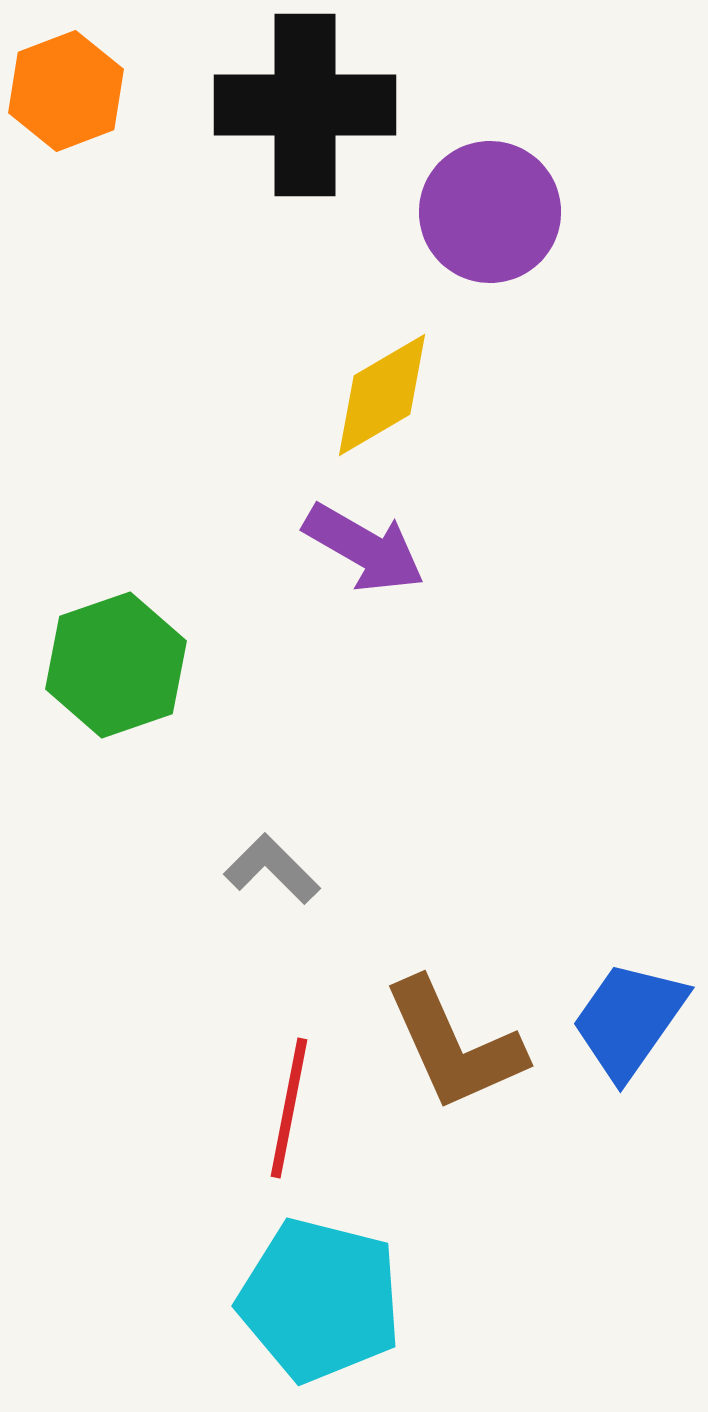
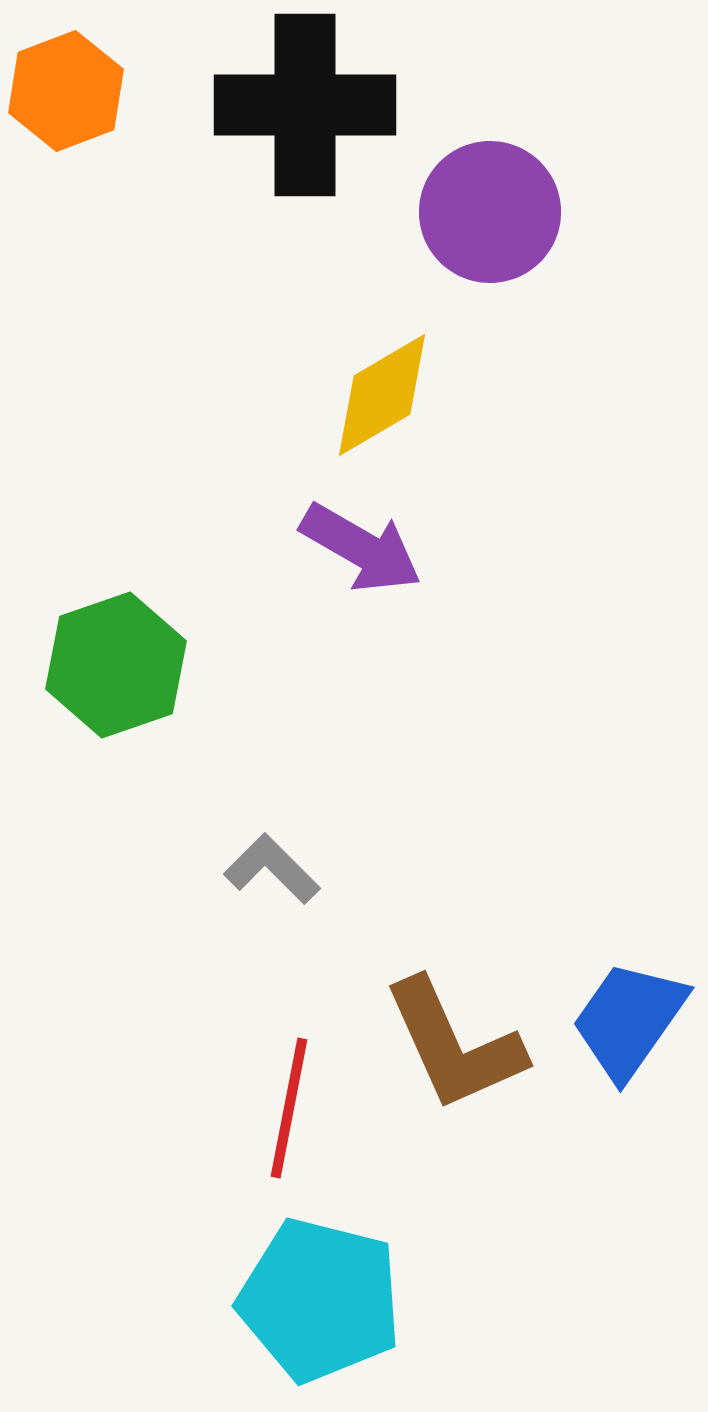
purple arrow: moved 3 px left
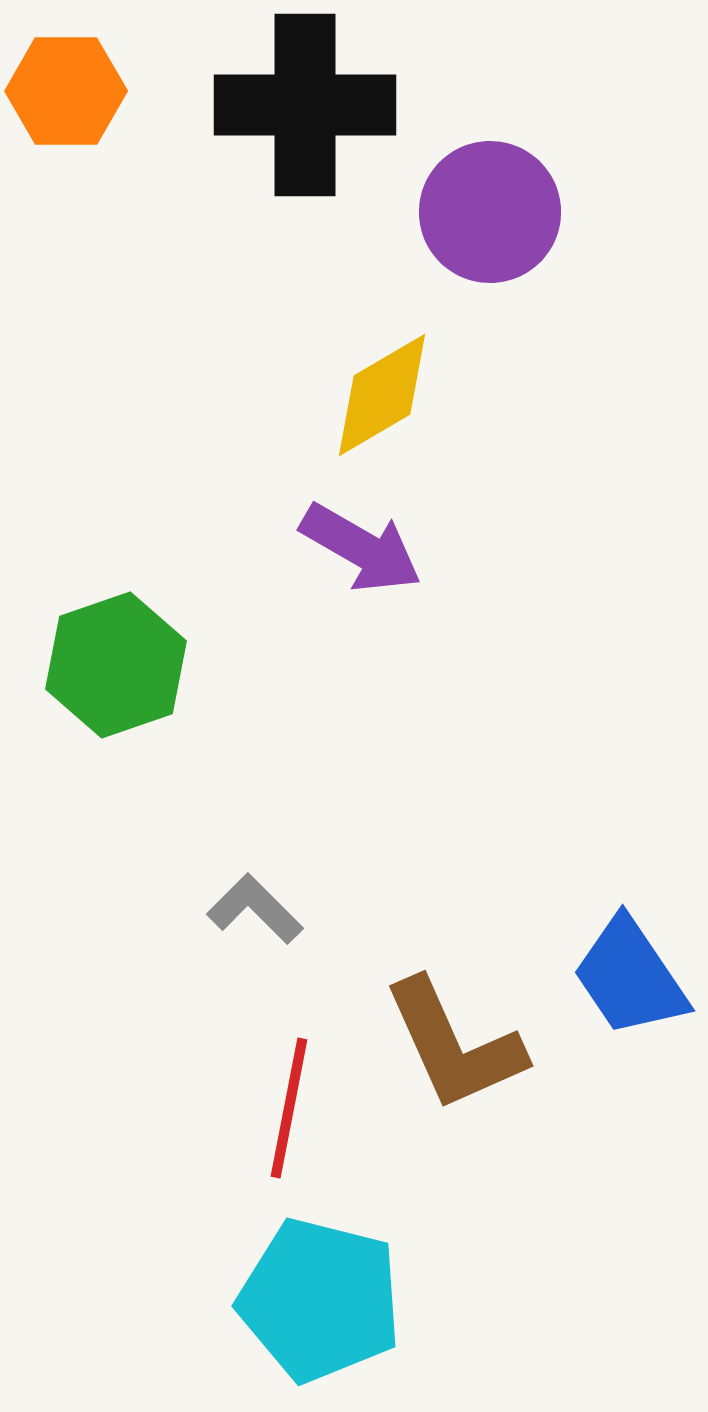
orange hexagon: rotated 21 degrees clockwise
gray L-shape: moved 17 px left, 40 px down
blue trapezoid: moved 1 px right, 43 px up; rotated 69 degrees counterclockwise
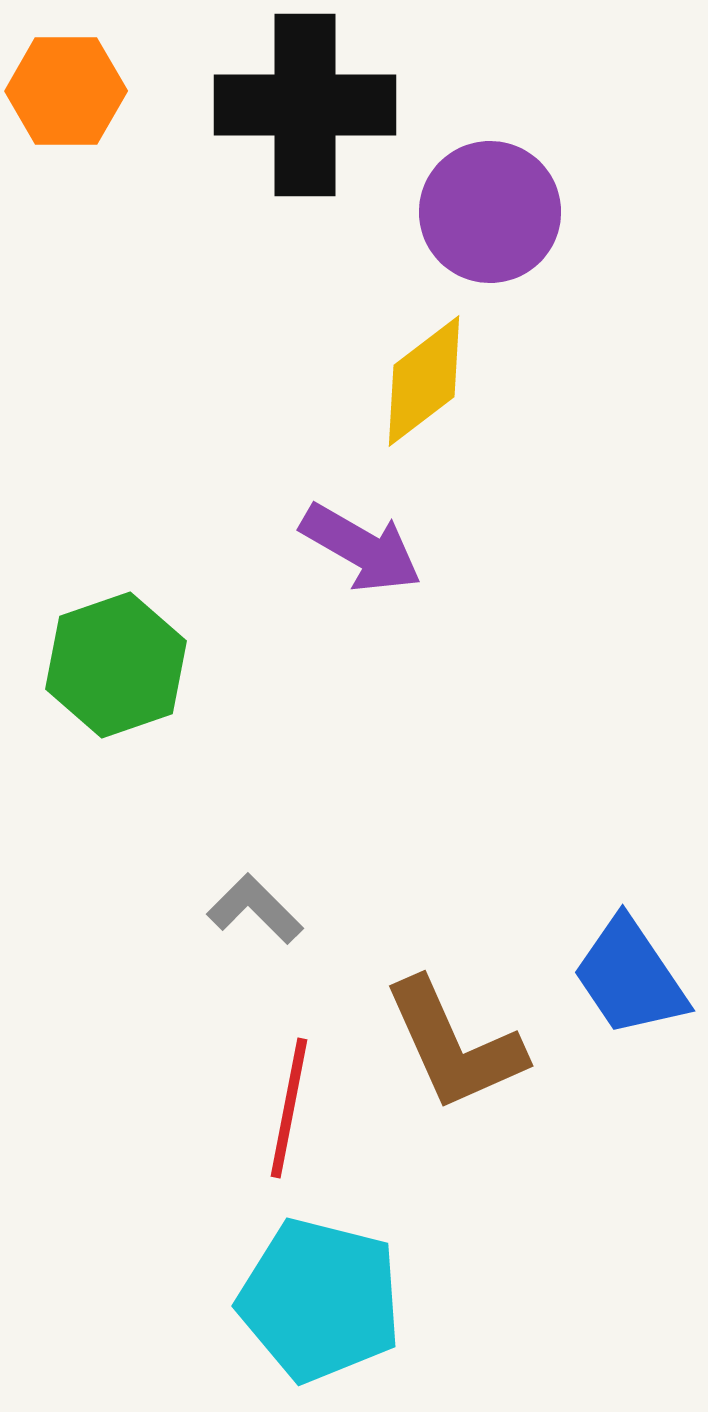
yellow diamond: moved 42 px right, 14 px up; rotated 7 degrees counterclockwise
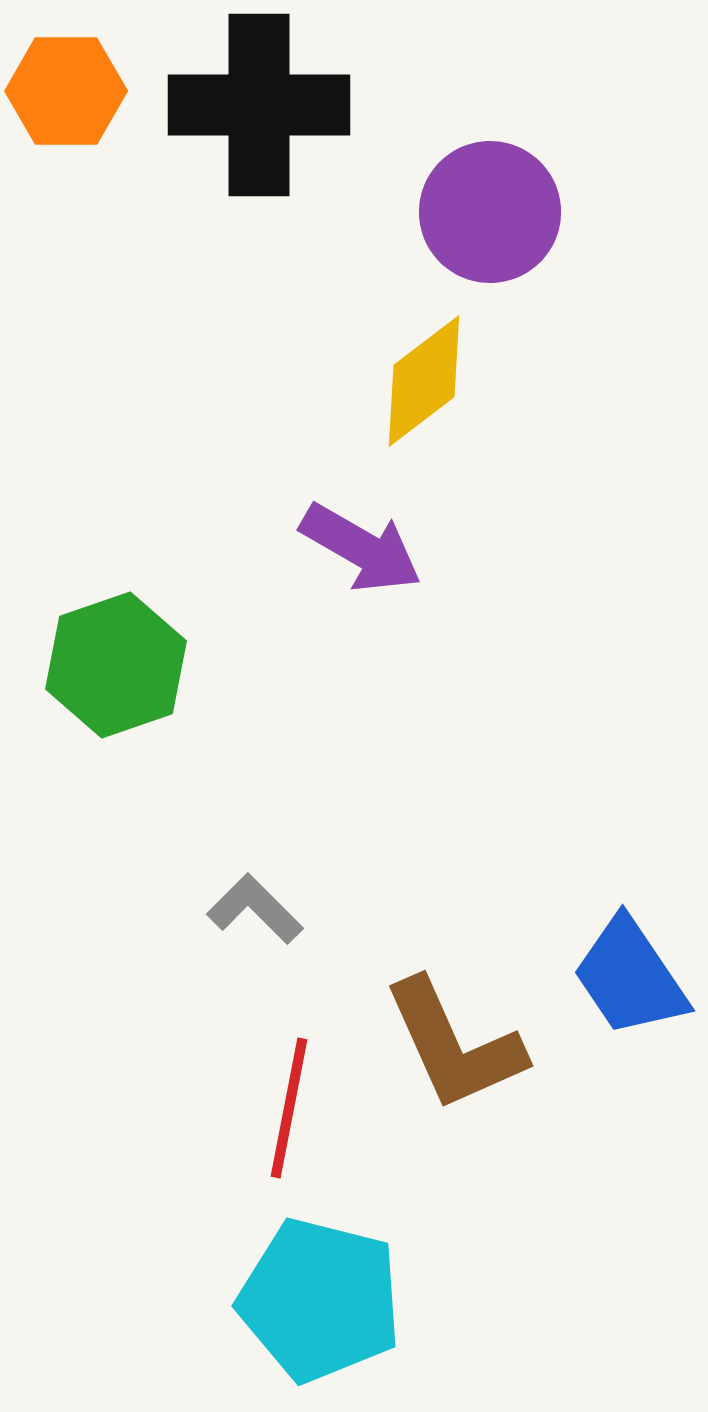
black cross: moved 46 px left
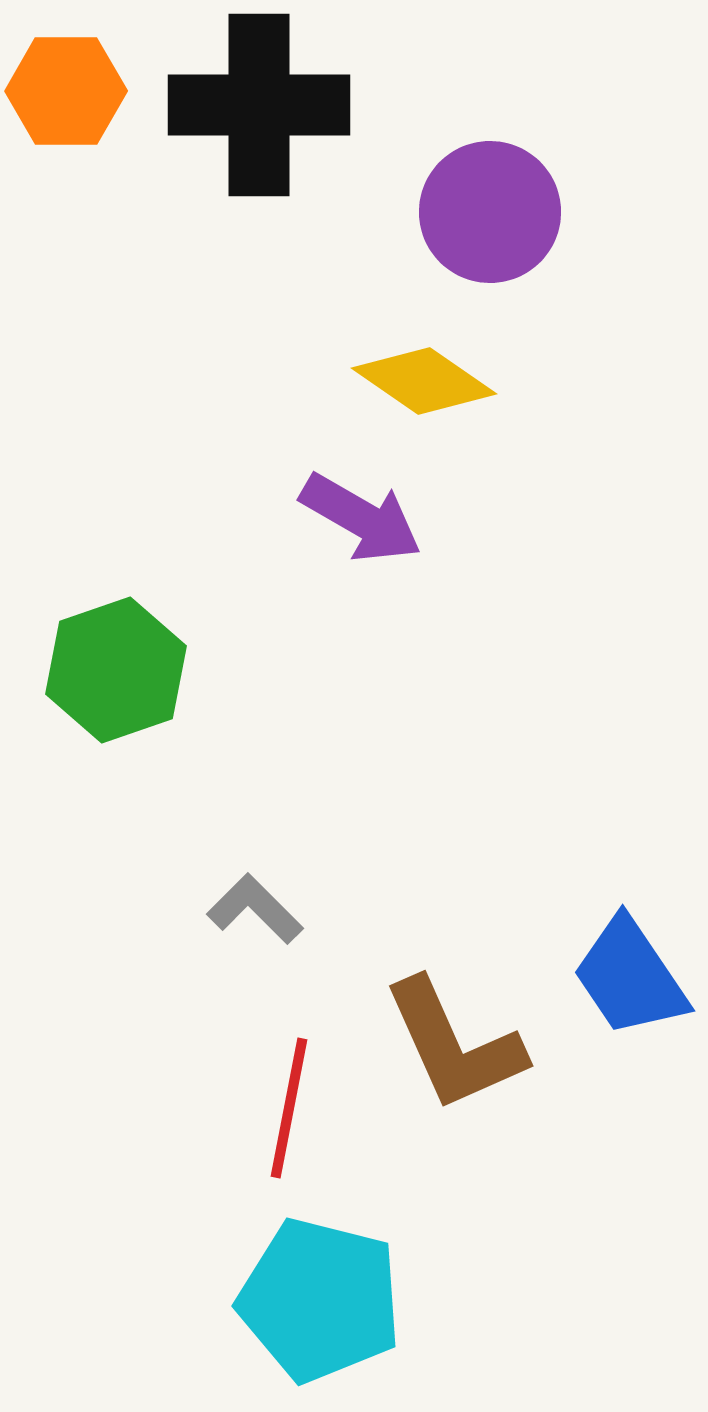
yellow diamond: rotated 72 degrees clockwise
purple arrow: moved 30 px up
green hexagon: moved 5 px down
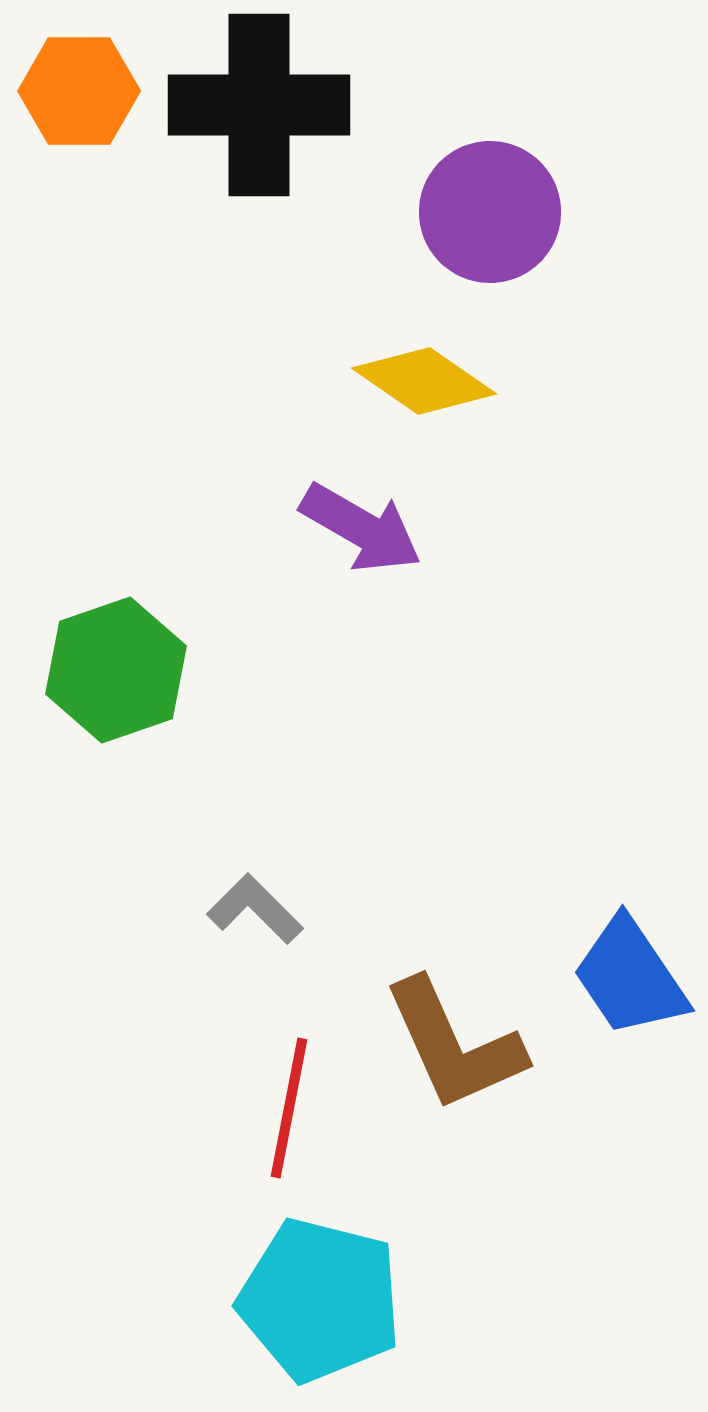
orange hexagon: moved 13 px right
purple arrow: moved 10 px down
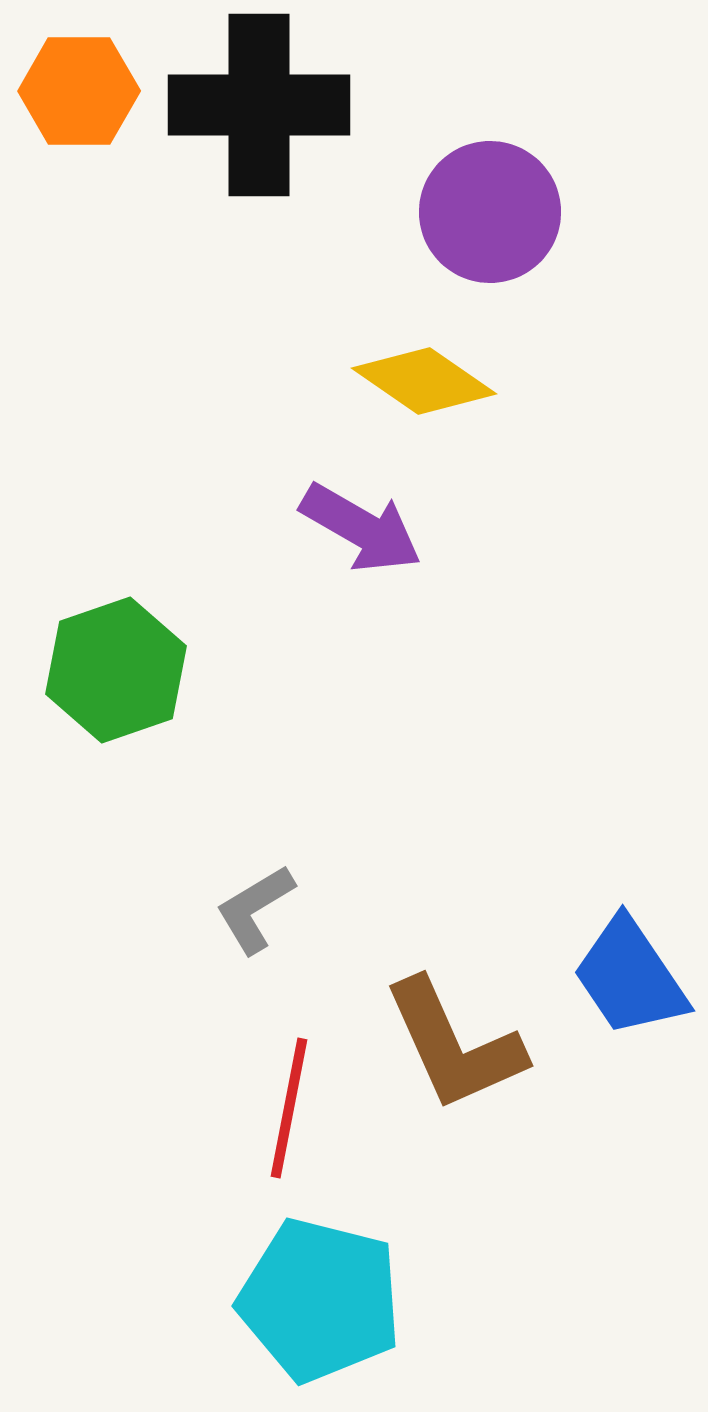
gray L-shape: rotated 76 degrees counterclockwise
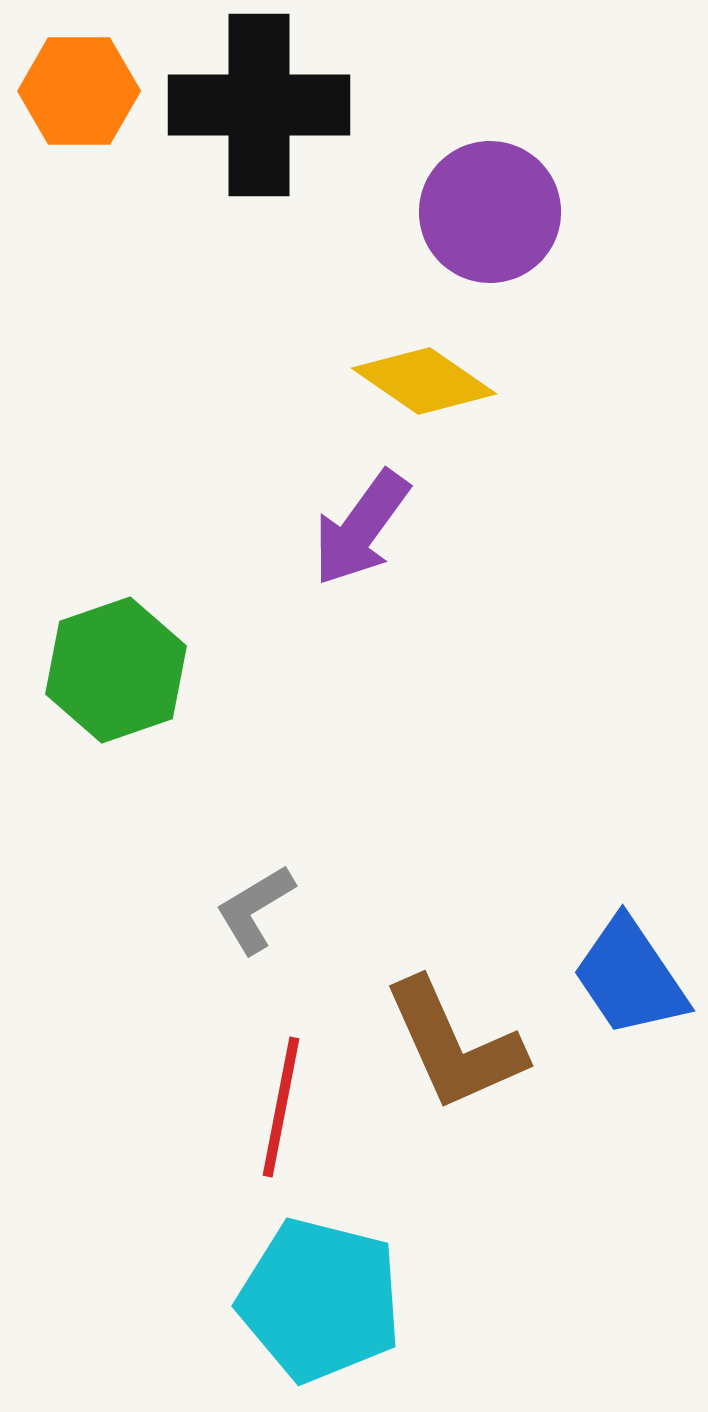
purple arrow: rotated 96 degrees clockwise
red line: moved 8 px left, 1 px up
